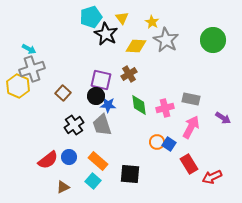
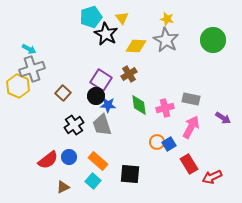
yellow star: moved 15 px right, 3 px up; rotated 16 degrees counterclockwise
purple square: rotated 20 degrees clockwise
blue square: rotated 24 degrees clockwise
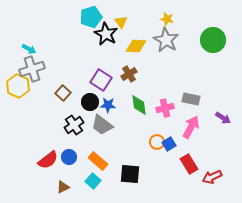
yellow triangle: moved 1 px left, 4 px down
black circle: moved 6 px left, 6 px down
gray trapezoid: rotated 35 degrees counterclockwise
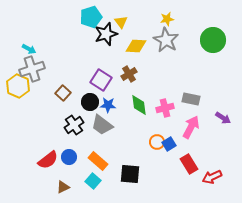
yellow star: rotated 24 degrees counterclockwise
black star: rotated 25 degrees clockwise
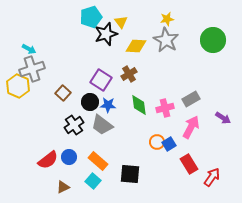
gray rectangle: rotated 42 degrees counterclockwise
red arrow: rotated 150 degrees clockwise
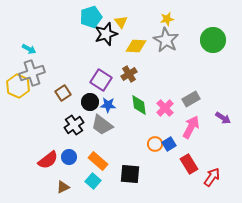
gray cross: moved 4 px down
brown square: rotated 14 degrees clockwise
pink cross: rotated 30 degrees counterclockwise
orange circle: moved 2 px left, 2 px down
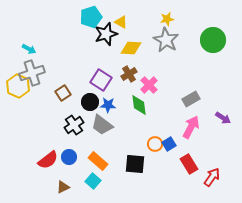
yellow triangle: rotated 24 degrees counterclockwise
yellow diamond: moved 5 px left, 2 px down
pink cross: moved 16 px left, 23 px up
black square: moved 5 px right, 10 px up
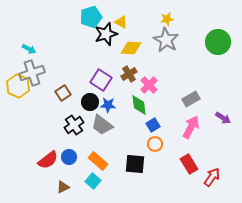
green circle: moved 5 px right, 2 px down
blue square: moved 16 px left, 19 px up
